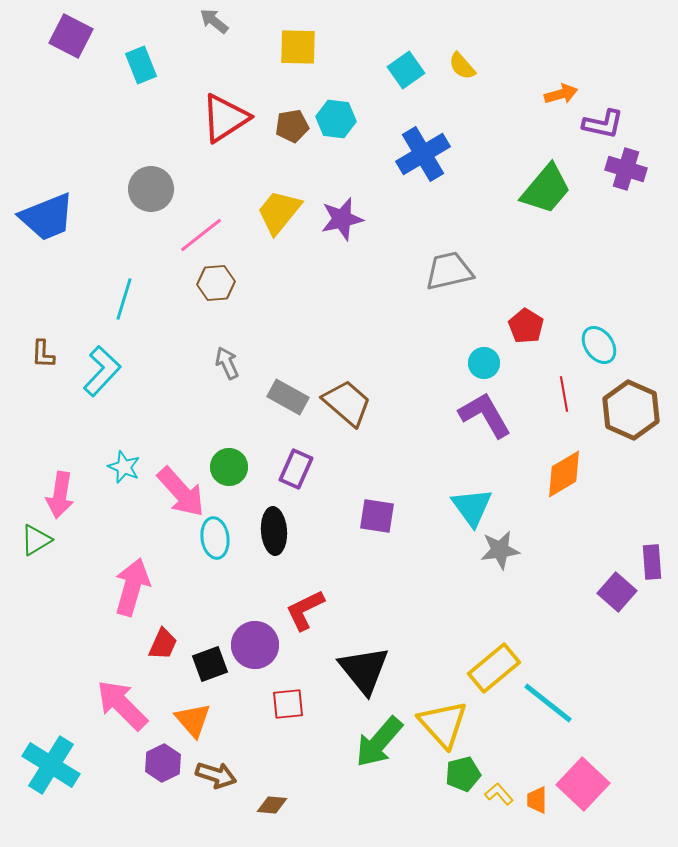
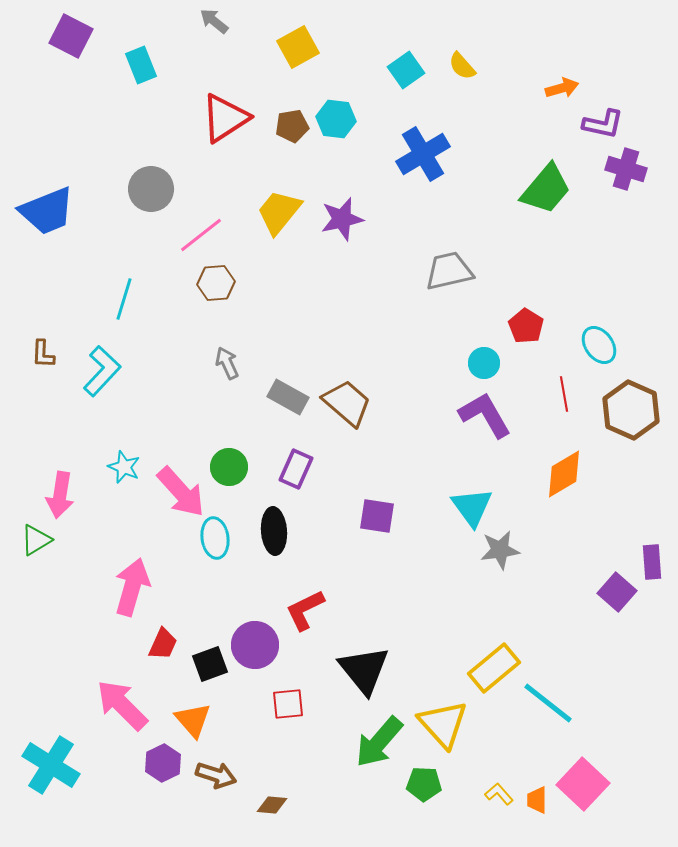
yellow square at (298, 47): rotated 30 degrees counterclockwise
orange arrow at (561, 94): moved 1 px right, 6 px up
blue trapezoid at (47, 217): moved 6 px up
green pentagon at (463, 774): moved 39 px left, 10 px down; rotated 16 degrees clockwise
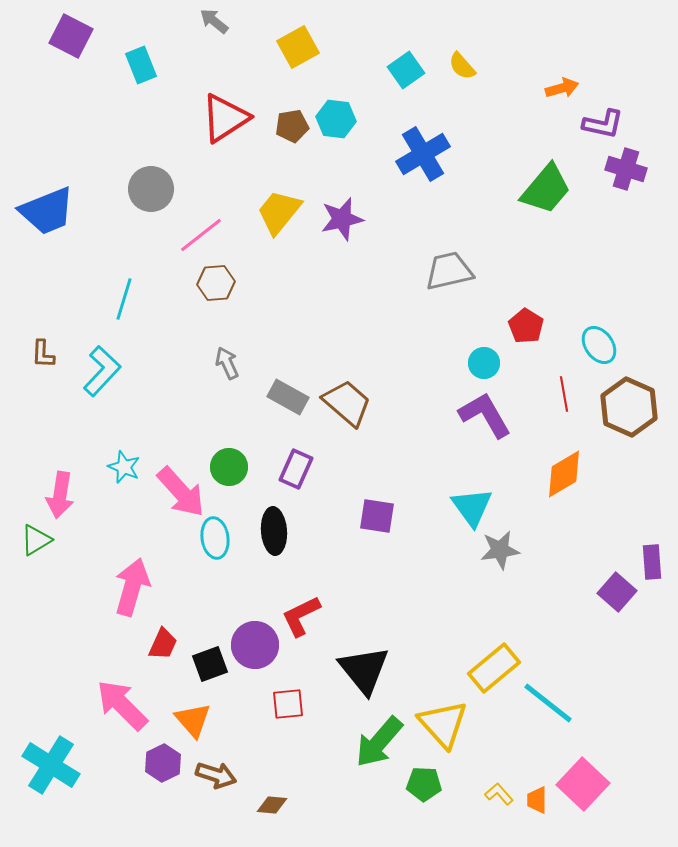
brown hexagon at (631, 410): moved 2 px left, 3 px up
red L-shape at (305, 610): moved 4 px left, 6 px down
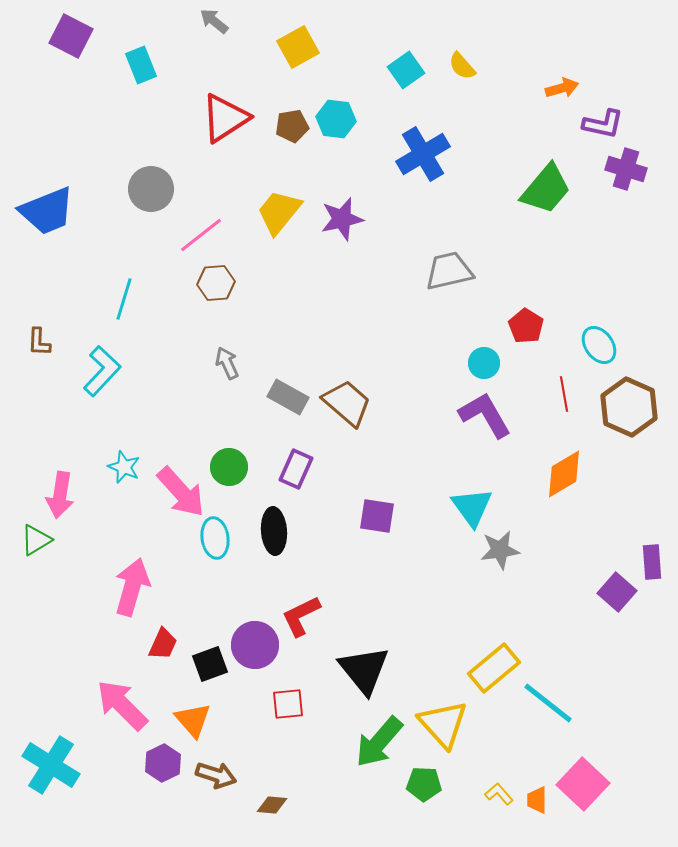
brown L-shape at (43, 354): moved 4 px left, 12 px up
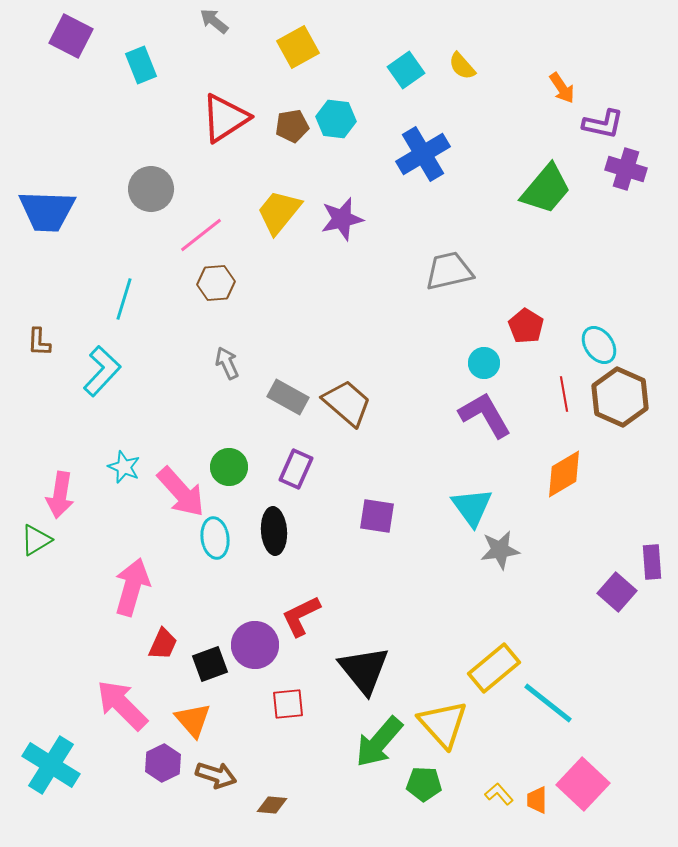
orange arrow at (562, 88): rotated 72 degrees clockwise
blue trapezoid at (47, 211): rotated 24 degrees clockwise
brown hexagon at (629, 407): moved 9 px left, 10 px up
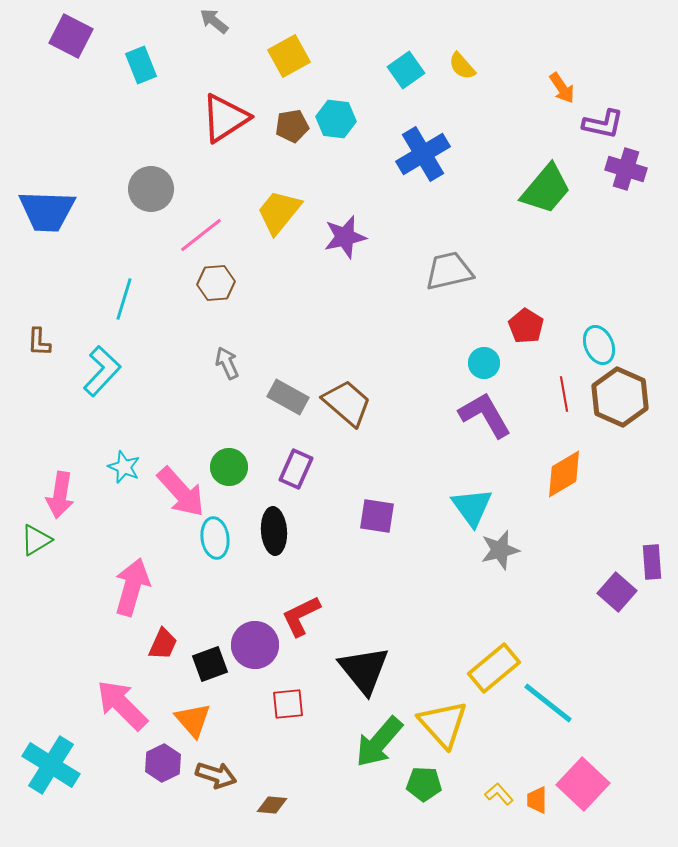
yellow square at (298, 47): moved 9 px left, 9 px down
purple star at (342, 219): moved 3 px right, 18 px down
cyan ellipse at (599, 345): rotated 12 degrees clockwise
gray star at (500, 550): rotated 6 degrees counterclockwise
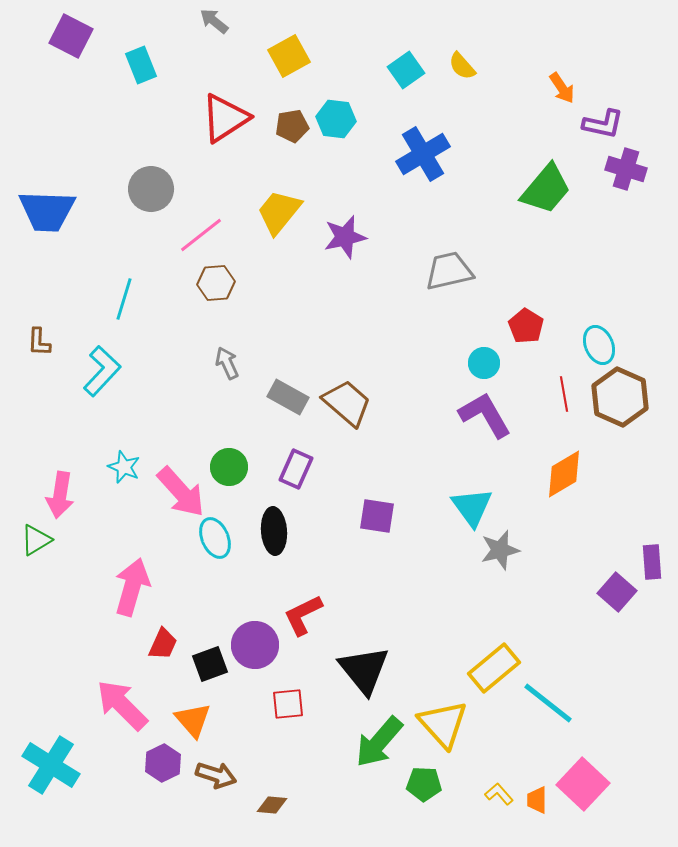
cyan ellipse at (215, 538): rotated 15 degrees counterclockwise
red L-shape at (301, 616): moved 2 px right, 1 px up
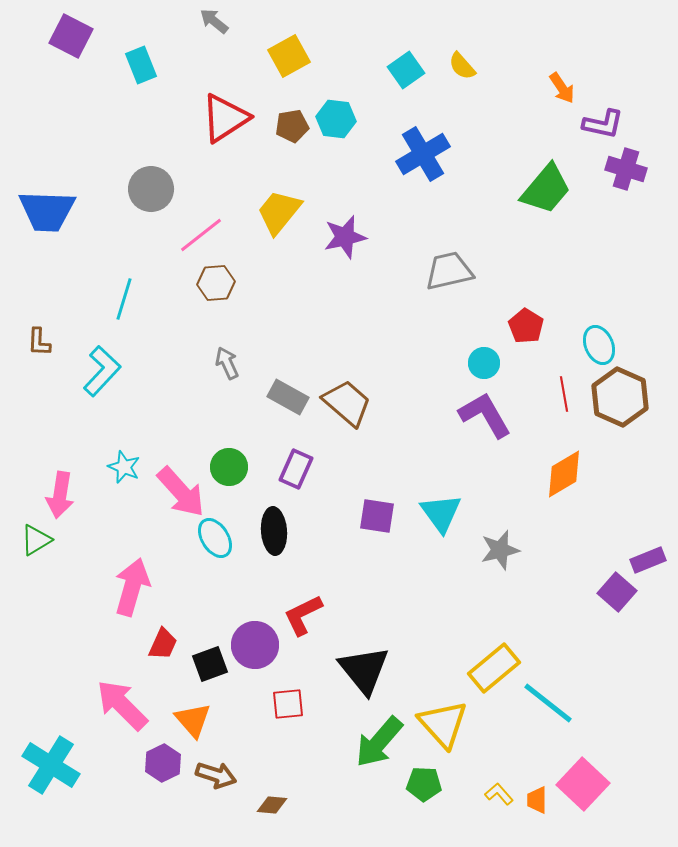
cyan triangle at (472, 507): moved 31 px left, 6 px down
cyan ellipse at (215, 538): rotated 9 degrees counterclockwise
purple rectangle at (652, 562): moved 4 px left, 2 px up; rotated 72 degrees clockwise
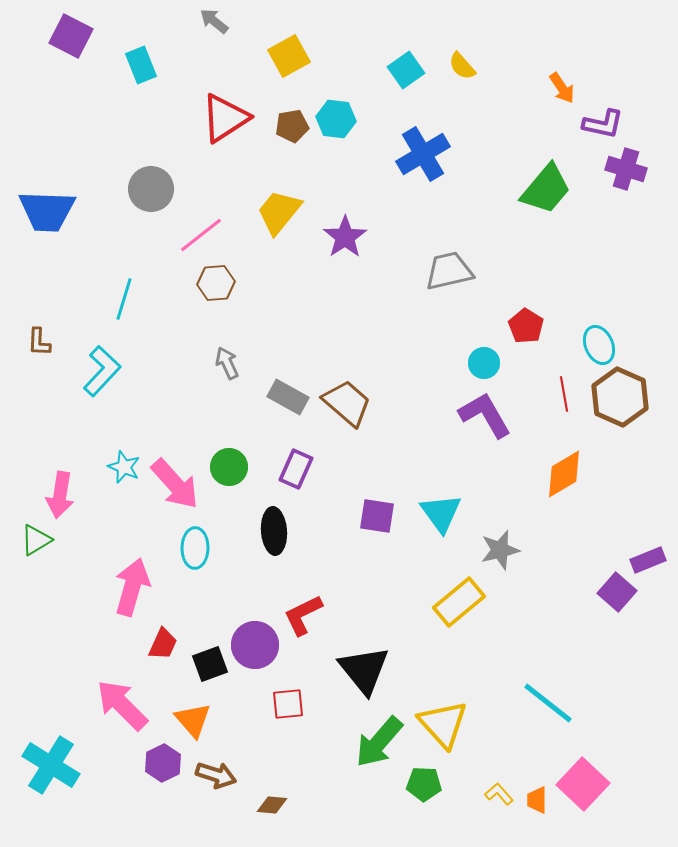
purple star at (345, 237): rotated 21 degrees counterclockwise
pink arrow at (181, 492): moved 6 px left, 8 px up
cyan ellipse at (215, 538): moved 20 px left, 10 px down; rotated 33 degrees clockwise
yellow rectangle at (494, 668): moved 35 px left, 66 px up
